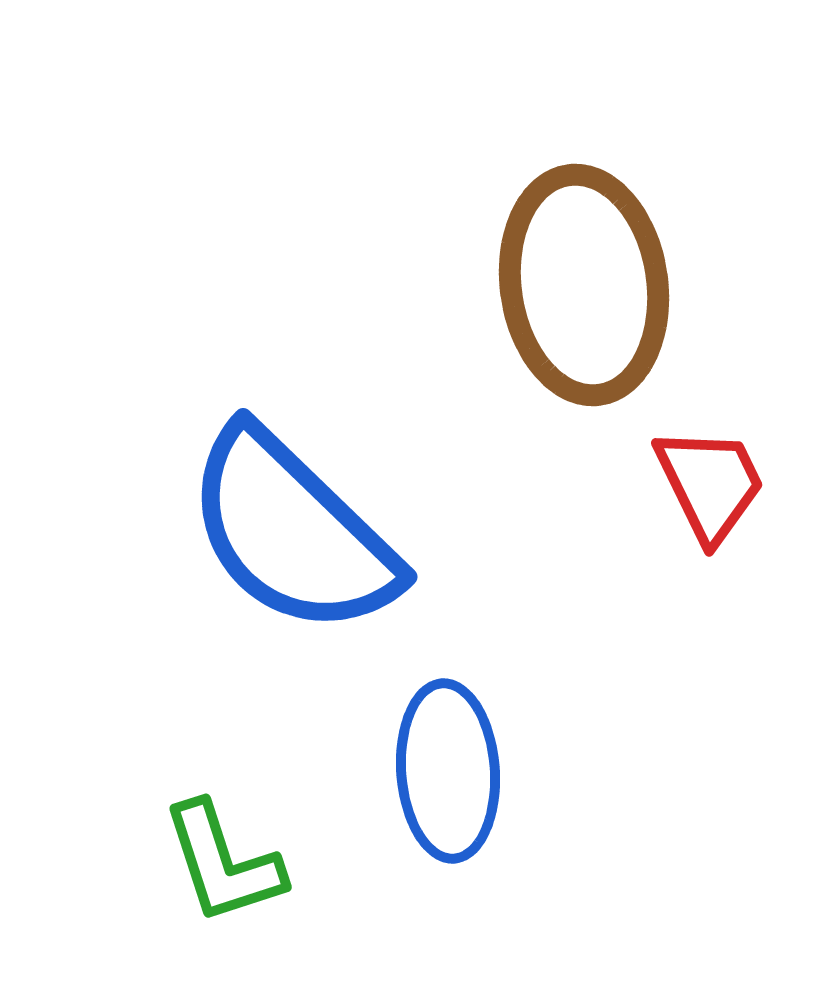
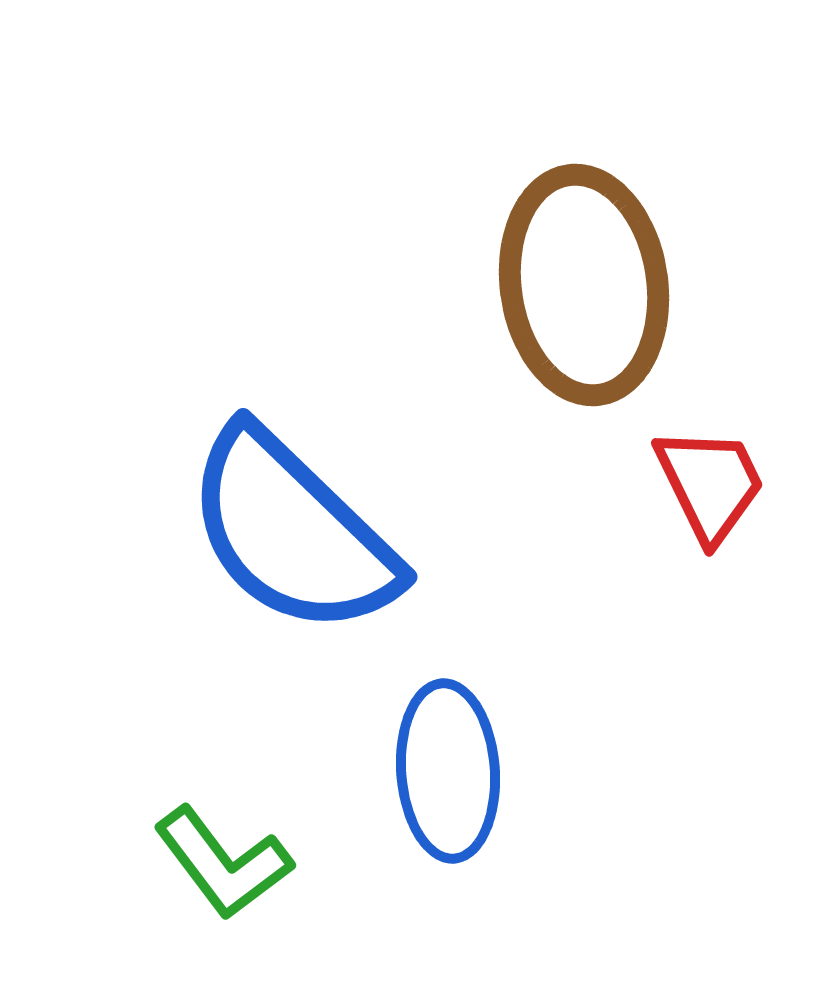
green L-shape: rotated 19 degrees counterclockwise
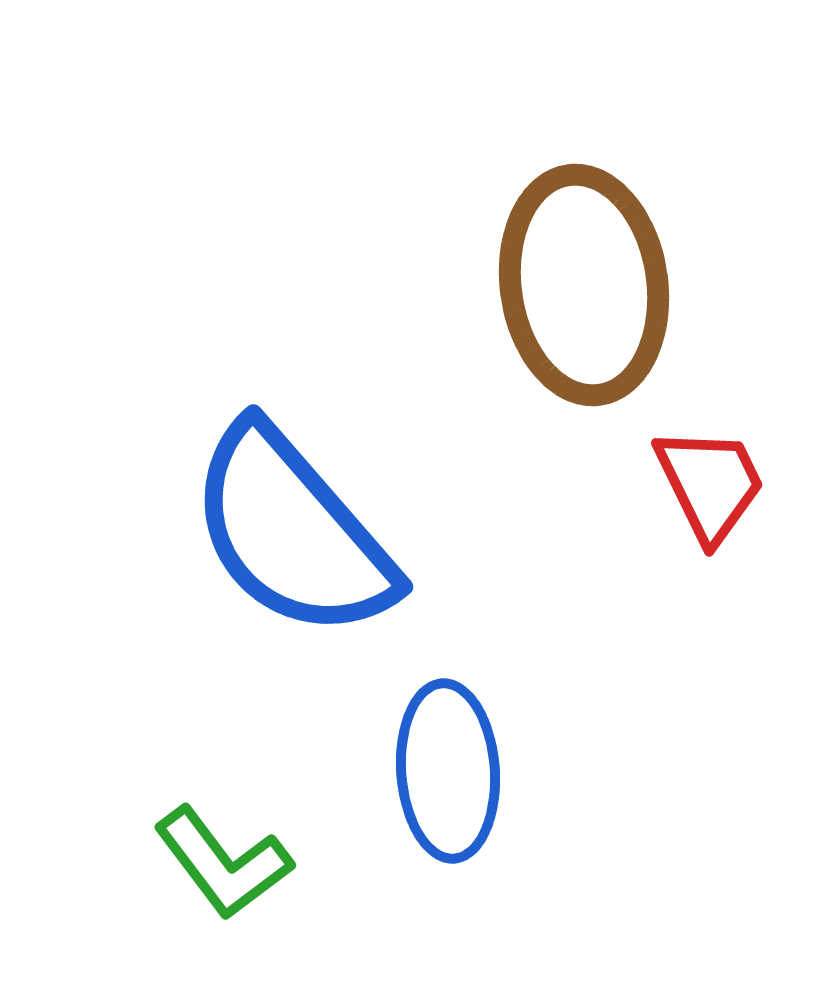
blue semicircle: rotated 5 degrees clockwise
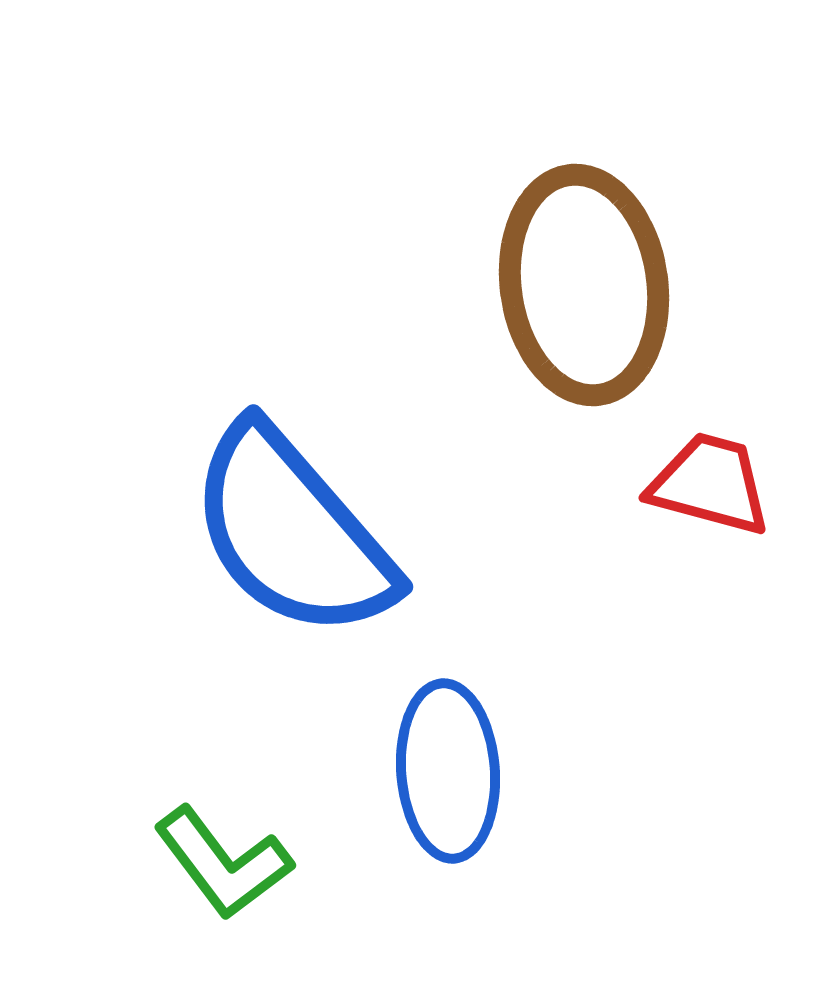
red trapezoid: rotated 49 degrees counterclockwise
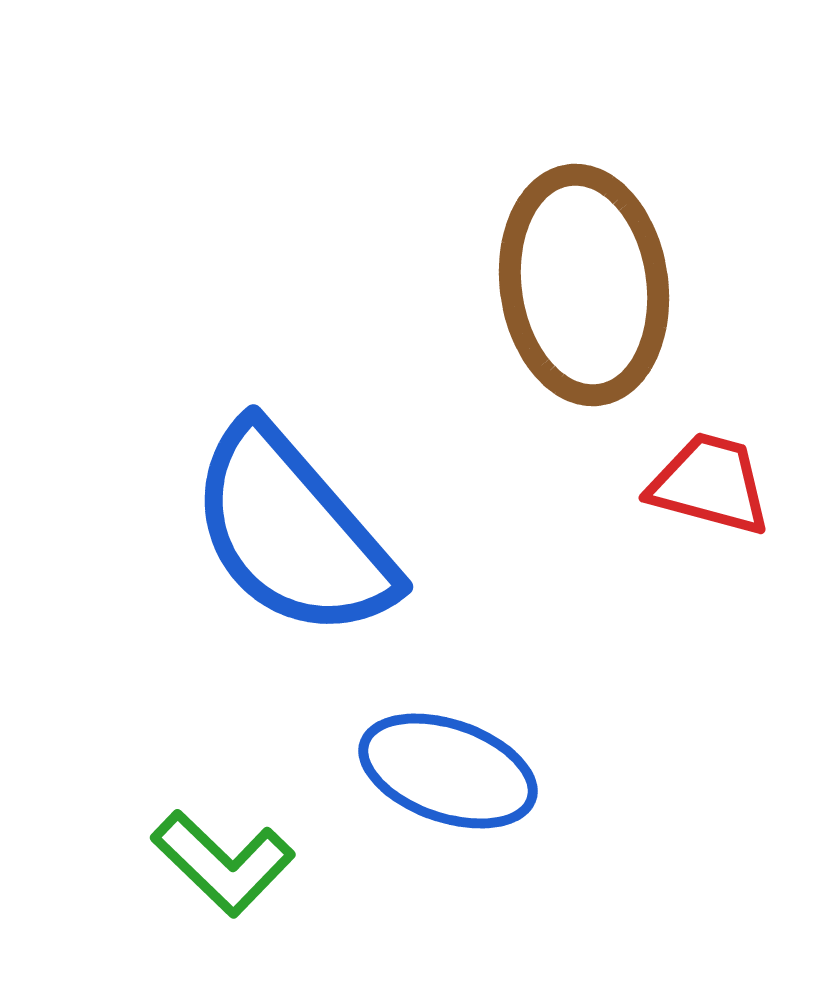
blue ellipse: rotated 67 degrees counterclockwise
green L-shape: rotated 9 degrees counterclockwise
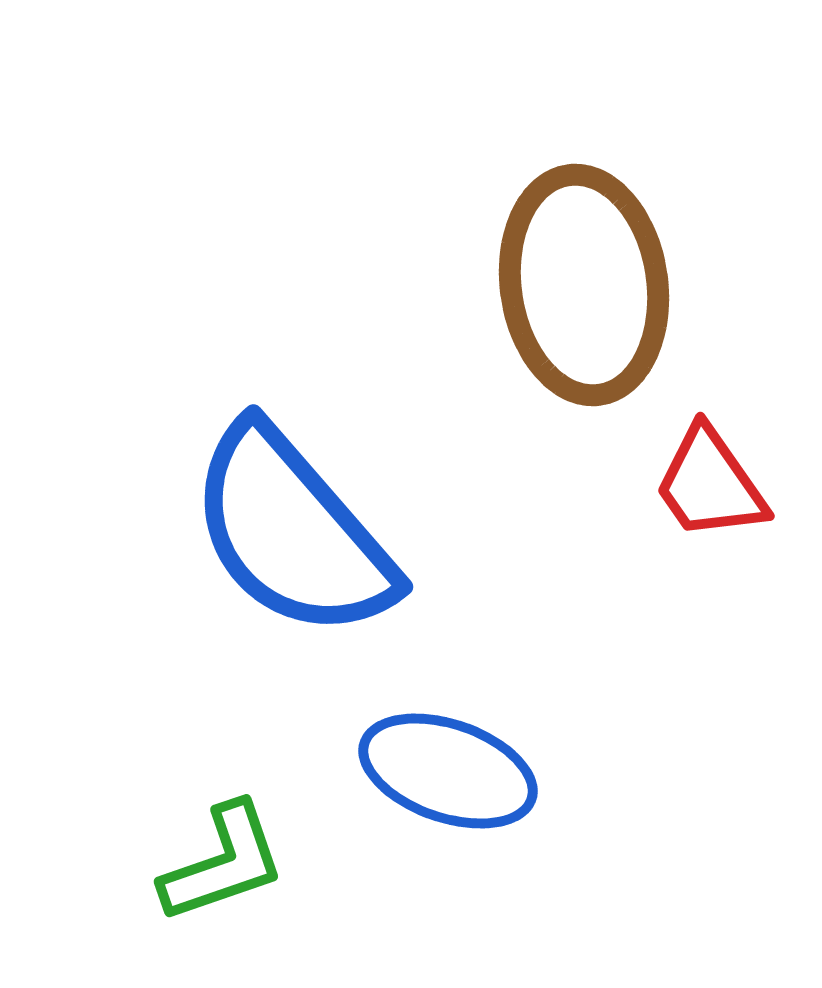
red trapezoid: rotated 140 degrees counterclockwise
green L-shape: rotated 63 degrees counterclockwise
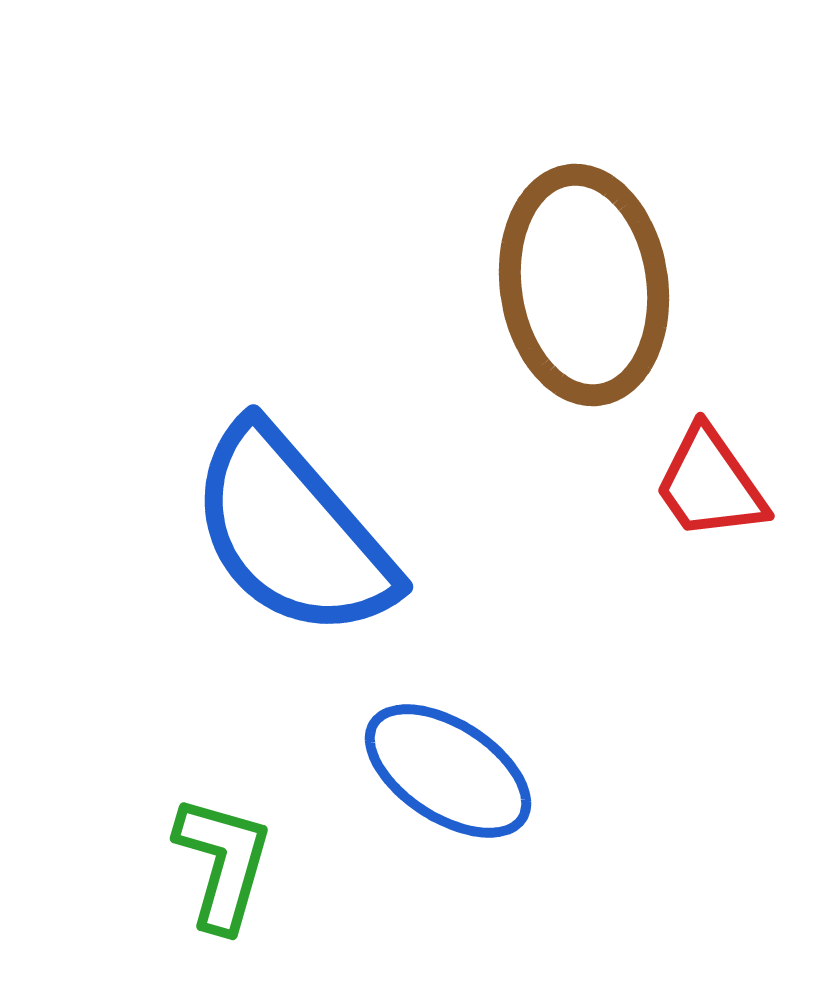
blue ellipse: rotated 14 degrees clockwise
green L-shape: rotated 55 degrees counterclockwise
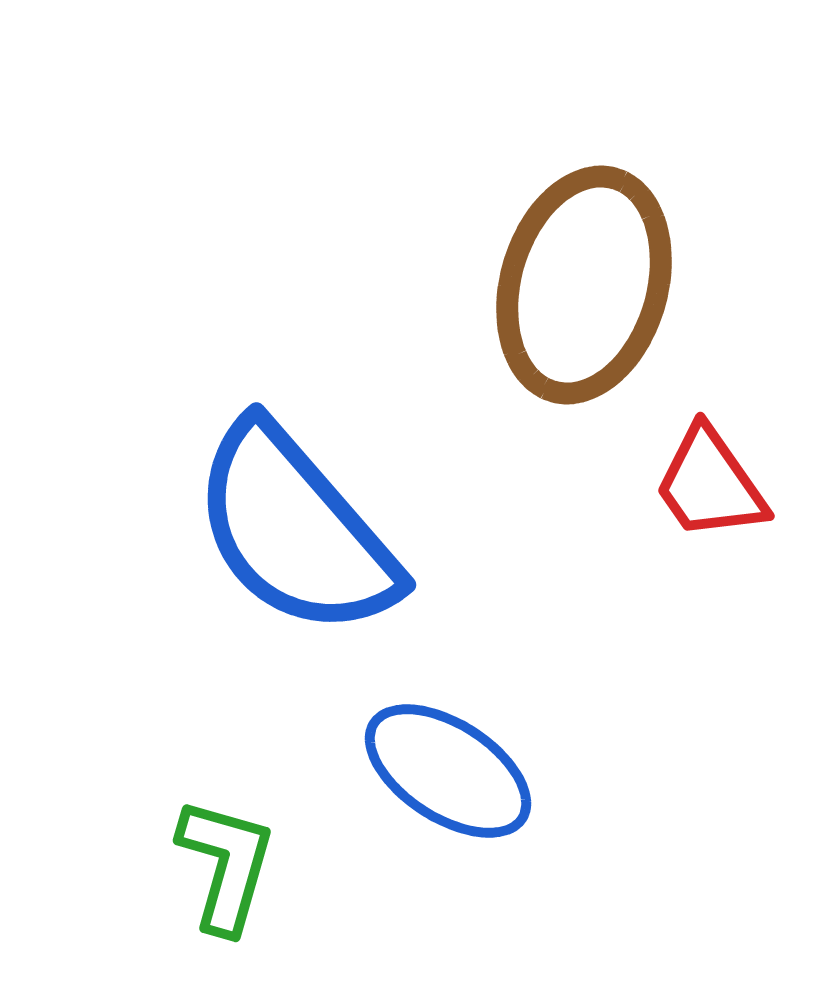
brown ellipse: rotated 24 degrees clockwise
blue semicircle: moved 3 px right, 2 px up
green L-shape: moved 3 px right, 2 px down
